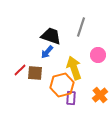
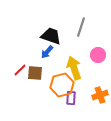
orange cross: rotated 21 degrees clockwise
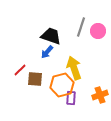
pink circle: moved 24 px up
brown square: moved 6 px down
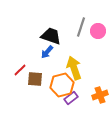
purple rectangle: rotated 48 degrees clockwise
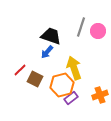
brown square: rotated 21 degrees clockwise
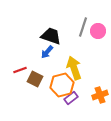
gray line: moved 2 px right
red line: rotated 24 degrees clockwise
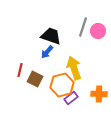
red line: rotated 56 degrees counterclockwise
orange cross: moved 1 px left, 1 px up; rotated 21 degrees clockwise
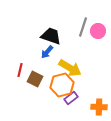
yellow arrow: moved 4 px left; rotated 140 degrees clockwise
orange cross: moved 13 px down
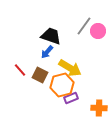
gray line: moved 1 px right, 1 px up; rotated 18 degrees clockwise
red line: rotated 56 degrees counterclockwise
brown square: moved 5 px right, 4 px up
purple rectangle: rotated 16 degrees clockwise
orange cross: moved 1 px down
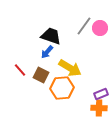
pink circle: moved 2 px right, 3 px up
brown square: moved 1 px right
orange hexagon: moved 3 px down; rotated 10 degrees clockwise
purple rectangle: moved 30 px right, 4 px up
